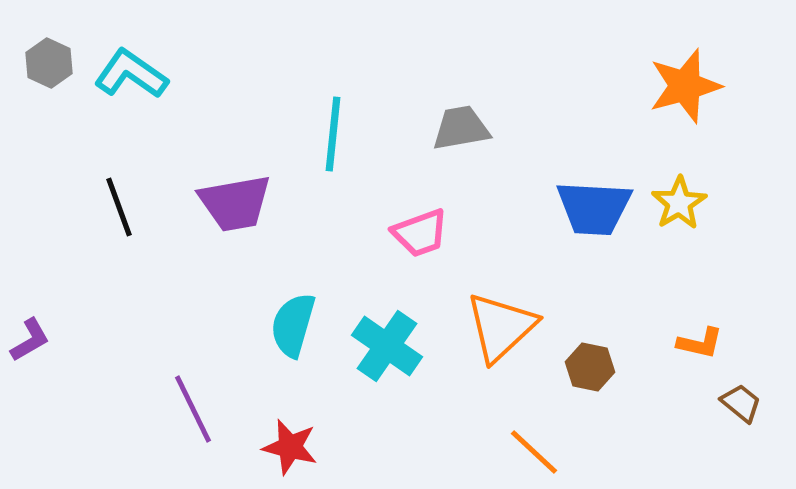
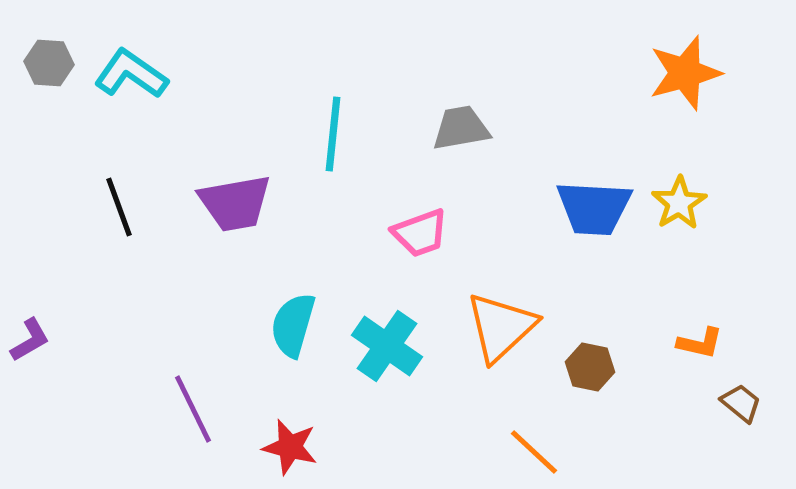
gray hexagon: rotated 21 degrees counterclockwise
orange star: moved 13 px up
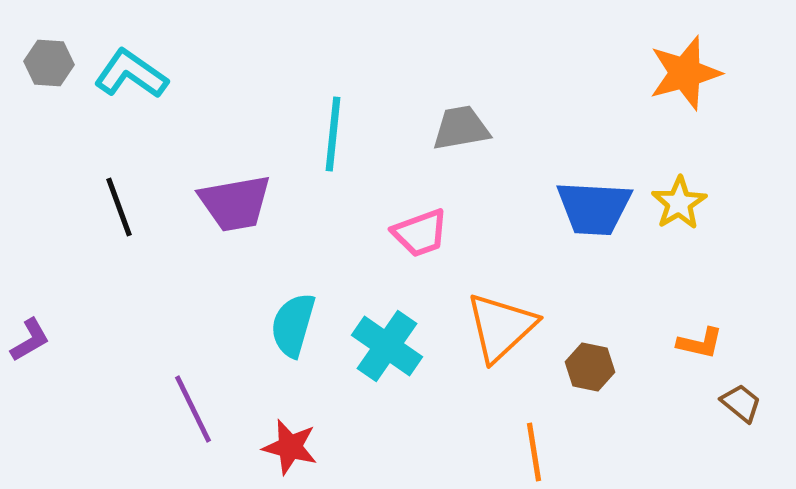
orange line: rotated 38 degrees clockwise
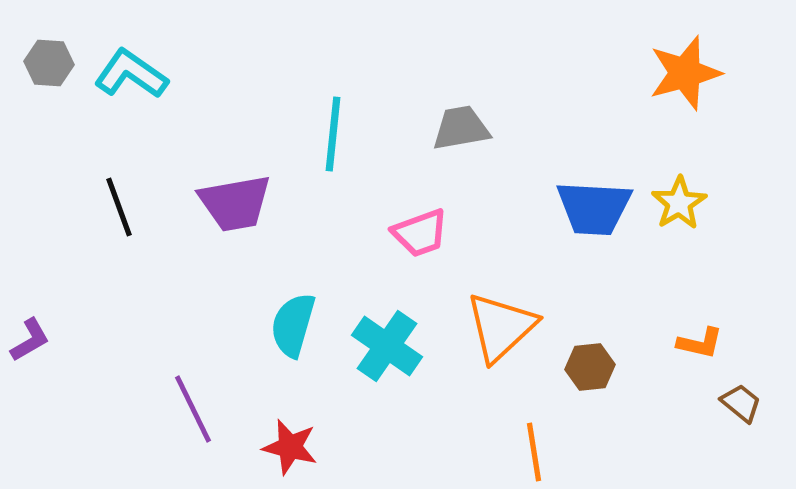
brown hexagon: rotated 18 degrees counterclockwise
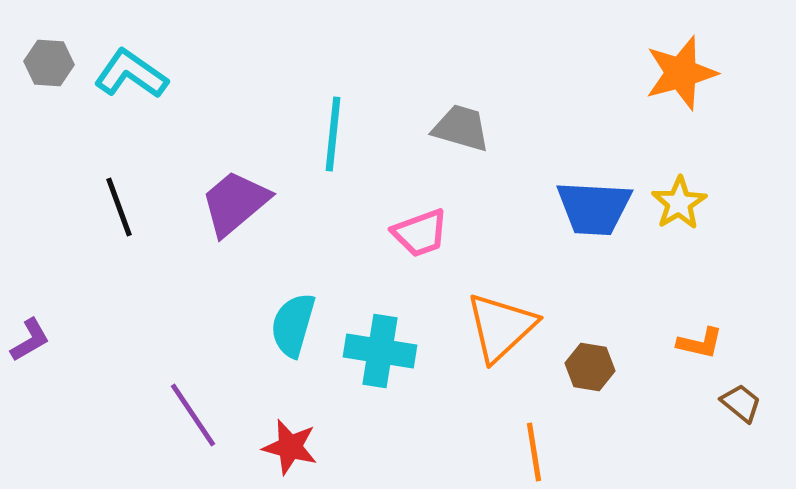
orange star: moved 4 px left
gray trapezoid: rotated 26 degrees clockwise
purple trapezoid: rotated 150 degrees clockwise
cyan cross: moved 7 px left, 5 px down; rotated 26 degrees counterclockwise
brown hexagon: rotated 15 degrees clockwise
purple line: moved 6 px down; rotated 8 degrees counterclockwise
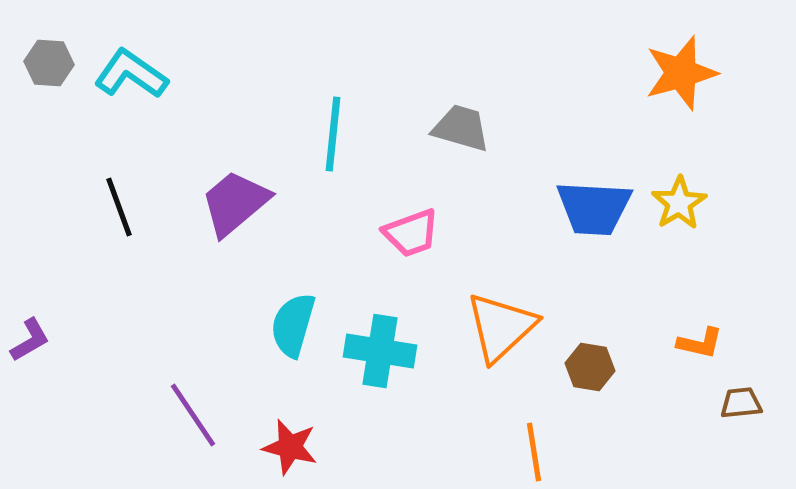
pink trapezoid: moved 9 px left
brown trapezoid: rotated 45 degrees counterclockwise
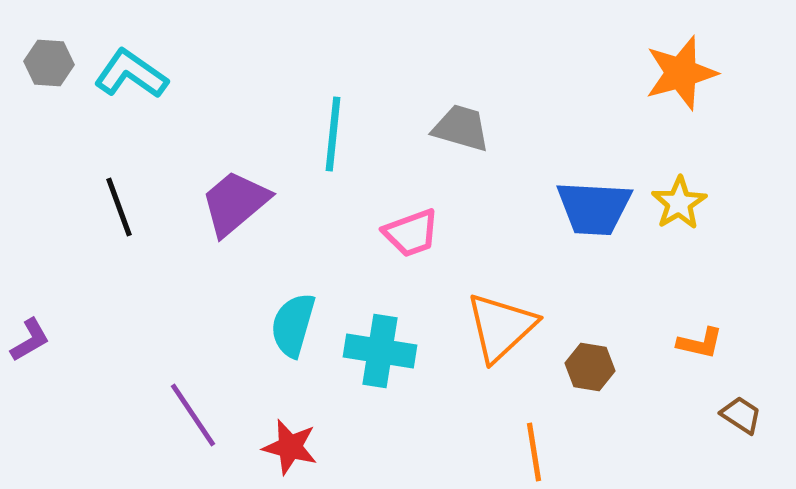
brown trapezoid: moved 12 px down; rotated 39 degrees clockwise
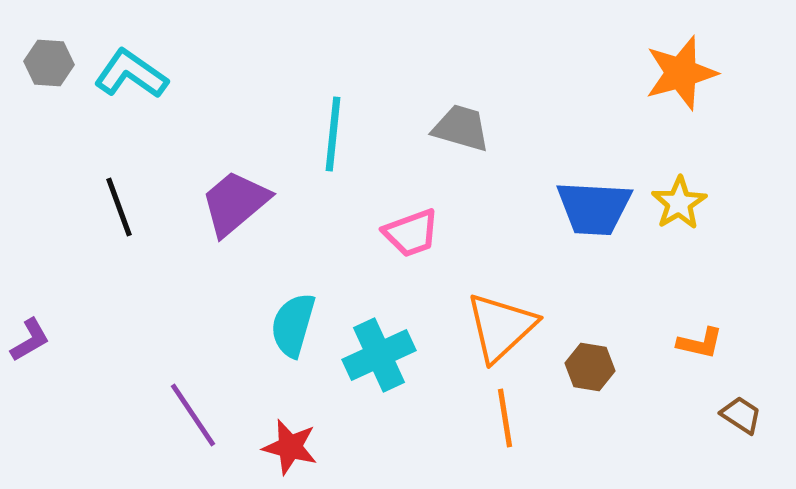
cyan cross: moved 1 px left, 4 px down; rotated 34 degrees counterclockwise
orange line: moved 29 px left, 34 px up
